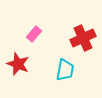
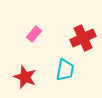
red star: moved 7 px right, 13 px down
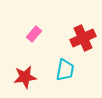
red star: rotated 30 degrees counterclockwise
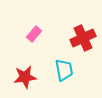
cyan trapezoid: moved 1 px left; rotated 20 degrees counterclockwise
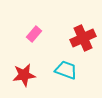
cyan trapezoid: moved 2 px right; rotated 60 degrees counterclockwise
red star: moved 1 px left, 2 px up
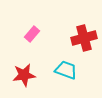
pink rectangle: moved 2 px left
red cross: moved 1 px right; rotated 10 degrees clockwise
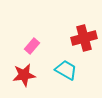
pink rectangle: moved 12 px down
cyan trapezoid: rotated 10 degrees clockwise
